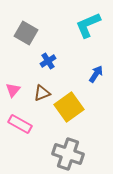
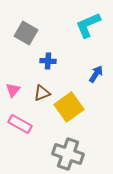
blue cross: rotated 35 degrees clockwise
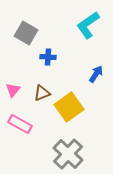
cyan L-shape: rotated 12 degrees counterclockwise
blue cross: moved 4 px up
gray cross: rotated 24 degrees clockwise
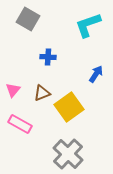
cyan L-shape: rotated 16 degrees clockwise
gray square: moved 2 px right, 14 px up
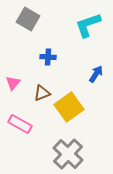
pink triangle: moved 7 px up
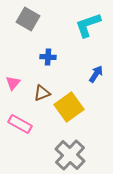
gray cross: moved 2 px right, 1 px down
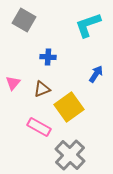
gray square: moved 4 px left, 1 px down
brown triangle: moved 4 px up
pink rectangle: moved 19 px right, 3 px down
